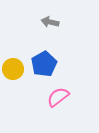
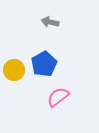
yellow circle: moved 1 px right, 1 px down
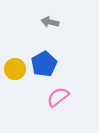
yellow circle: moved 1 px right, 1 px up
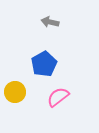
yellow circle: moved 23 px down
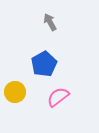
gray arrow: rotated 48 degrees clockwise
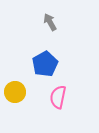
blue pentagon: moved 1 px right
pink semicircle: rotated 40 degrees counterclockwise
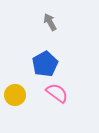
yellow circle: moved 3 px down
pink semicircle: moved 1 px left, 4 px up; rotated 115 degrees clockwise
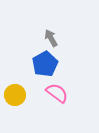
gray arrow: moved 1 px right, 16 px down
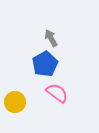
yellow circle: moved 7 px down
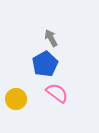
yellow circle: moved 1 px right, 3 px up
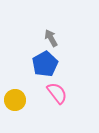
pink semicircle: rotated 15 degrees clockwise
yellow circle: moved 1 px left, 1 px down
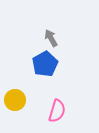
pink semicircle: moved 18 px down; rotated 55 degrees clockwise
